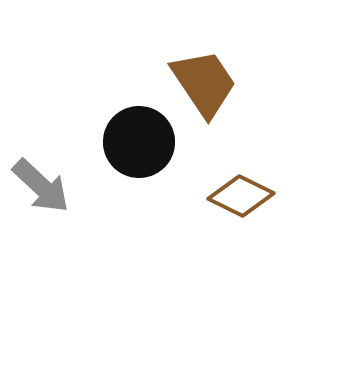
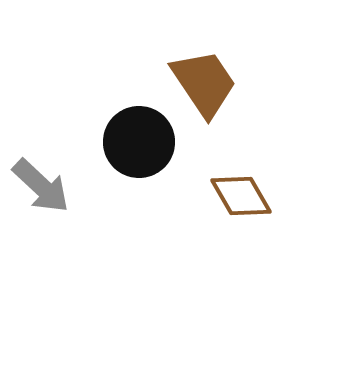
brown diamond: rotated 34 degrees clockwise
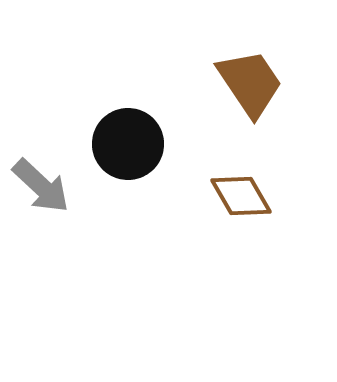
brown trapezoid: moved 46 px right
black circle: moved 11 px left, 2 px down
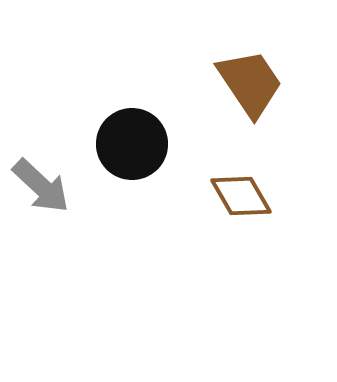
black circle: moved 4 px right
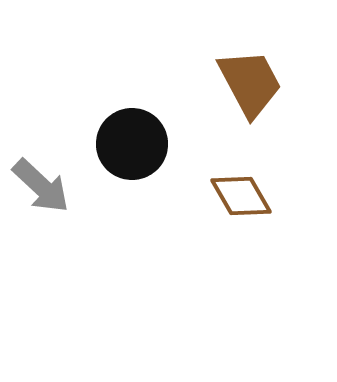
brown trapezoid: rotated 6 degrees clockwise
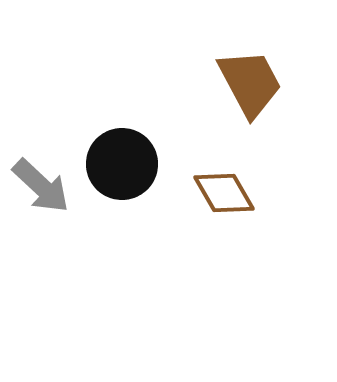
black circle: moved 10 px left, 20 px down
brown diamond: moved 17 px left, 3 px up
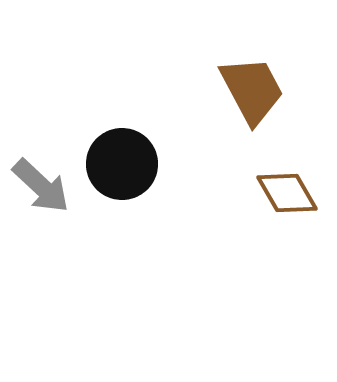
brown trapezoid: moved 2 px right, 7 px down
brown diamond: moved 63 px right
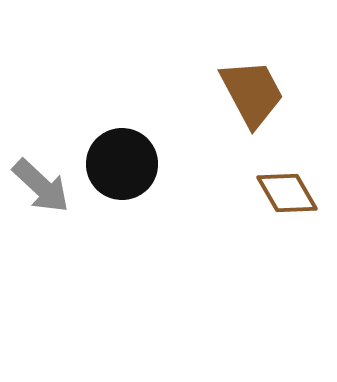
brown trapezoid: moved 3 px down
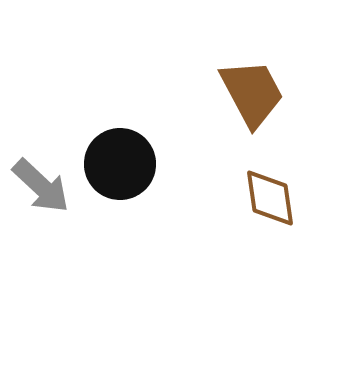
black circle: moved 2 px left
brown diamond: moved 17 px left, 5 px down; rotated 22 degrees clockwise
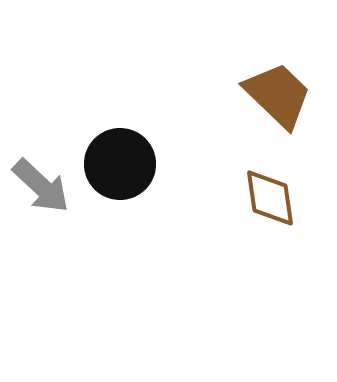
brown trapezoid: moved 26 px right, 2 px down; rotated 18 degrees counterclockwise
